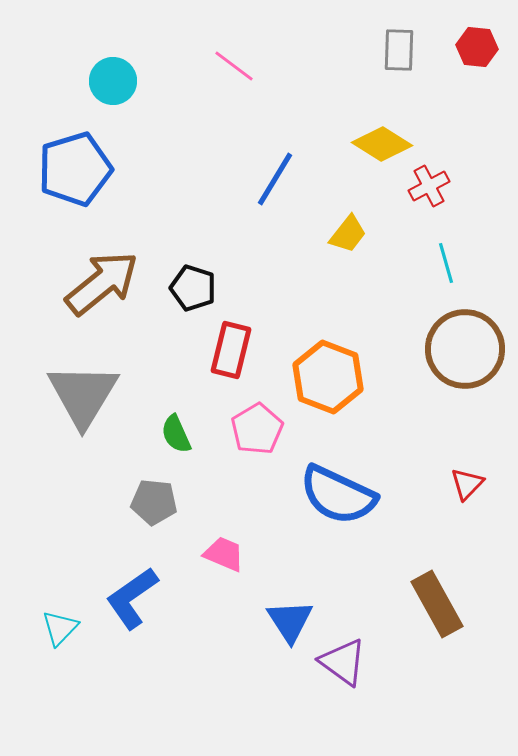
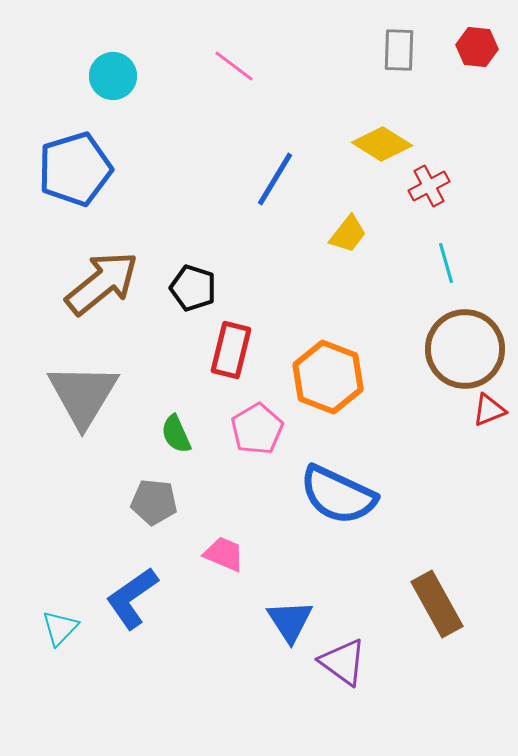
cyan circle: moved 5 px up
red triangle: moved 22 px right, 74 px up; rotated 24 degrees clockwise
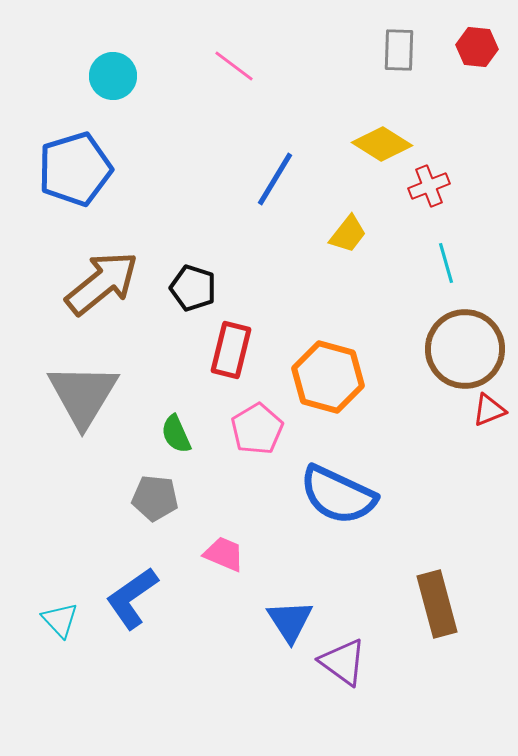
red cross: rotated 6 degrees clockwise
orange hexagon: rotated 6 degrees counterclockwise
gray pentagon: moved 1 px right, 4 px up
brown rectangle: rotated 14 degrees clockwise
cyan triangle: moved 8 px up; rotated 27 degrees counterclockwise
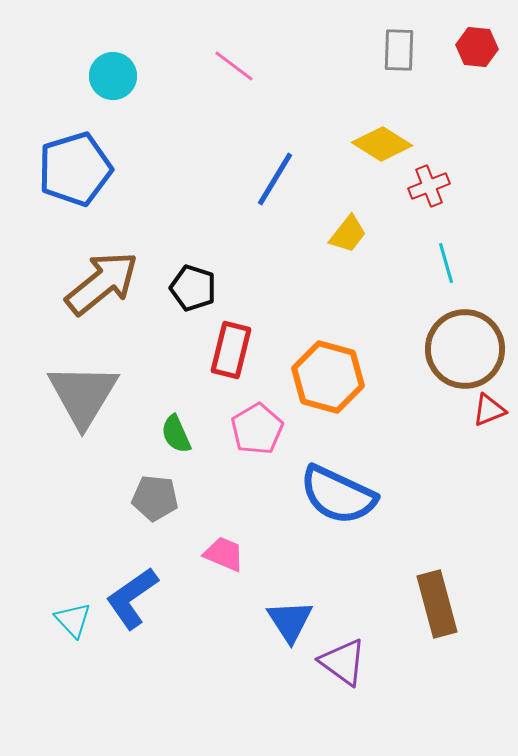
cyan triangle: moved 13 px right
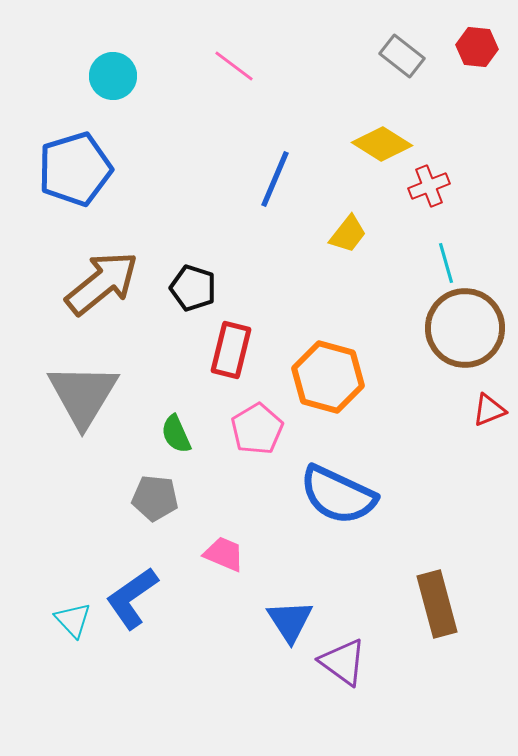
gray rectangle: moved 3 px right, 6 px down; rotated 54 degrees counterclockwise
blue line: rotated 8 degrees counterclockwise
brown circle: moved 21 px up
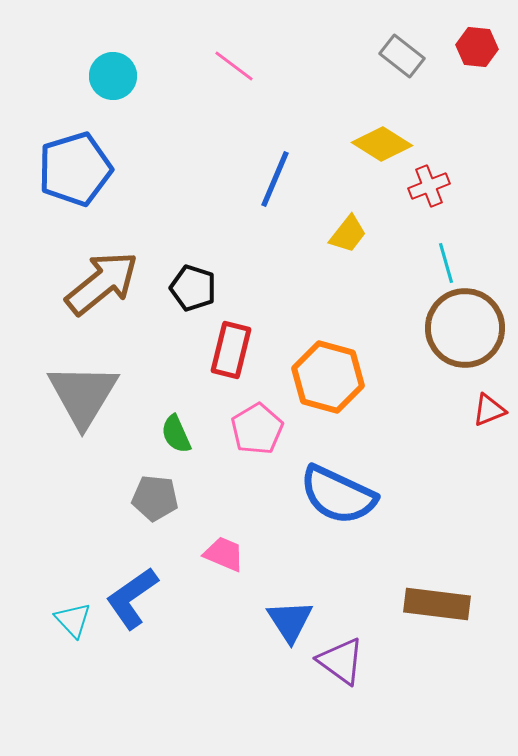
brown rectangle: rotated 68 degrees counterclockwise
purple triangle: moved 2 px left, 1 px up
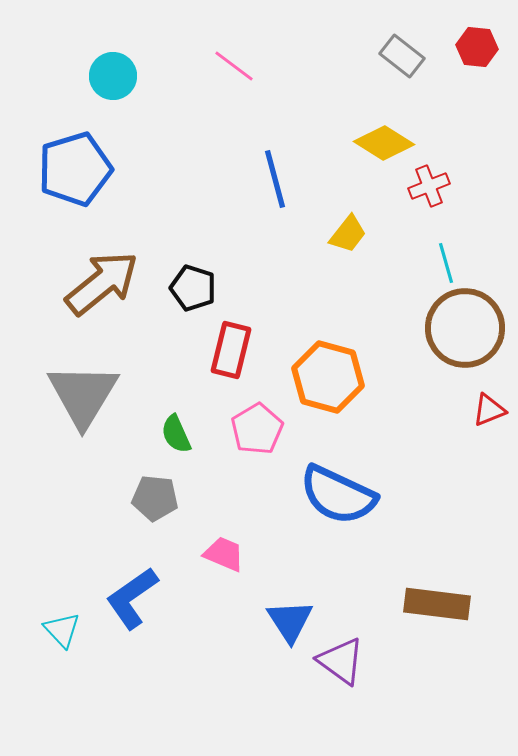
yellow diamond: moved 2 px right, 1 px up
blue line: rotated 38 degrees counterclockwise
cyan triangle: moved 11 px left, 10 px down
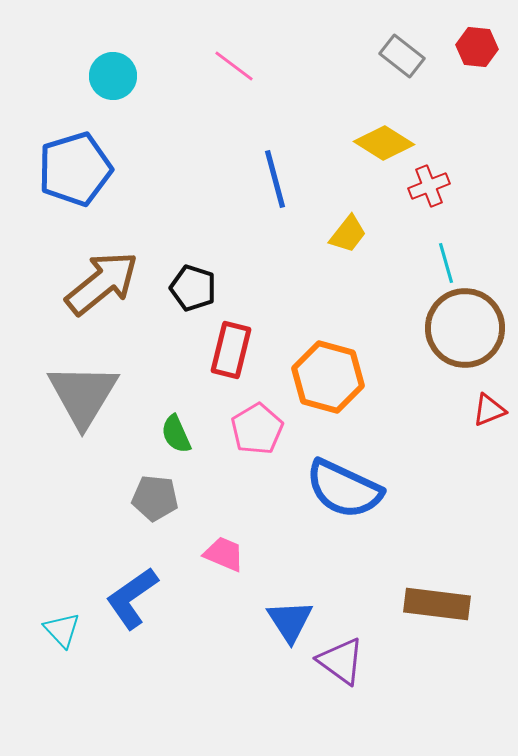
blue semicircle: moved 6 px right, 6 px up
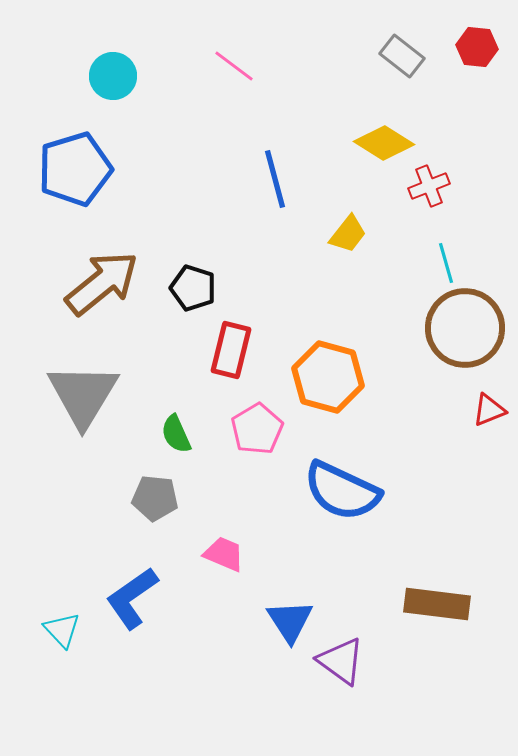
blue semicircle: moved 2 px left, 2 px down
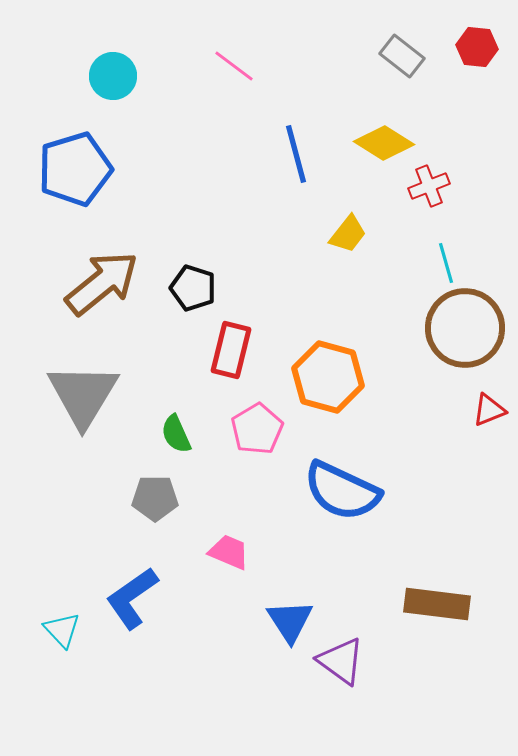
blue line: moved 21 px right, 25 px up
gray pentagon: rotated 6 degrees counterclockwise
pink trapezoid: moved 5 px right, 2 px up
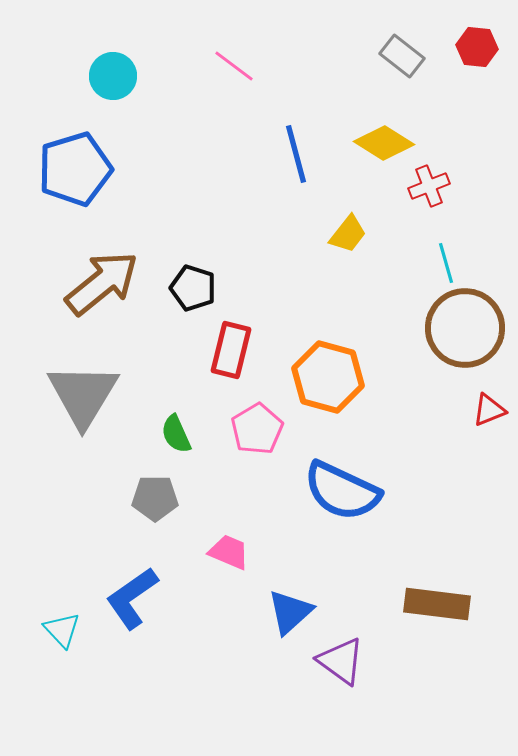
blue triangle: moved 9 px up; rotated 21 degrees clockwise
